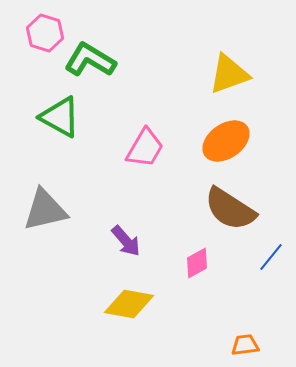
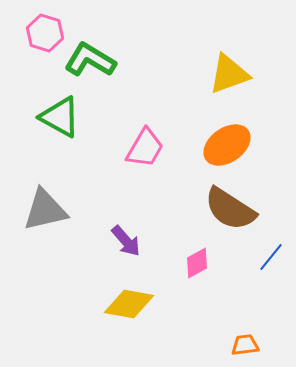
orange ellipse: moved 1 px right, 4 px down
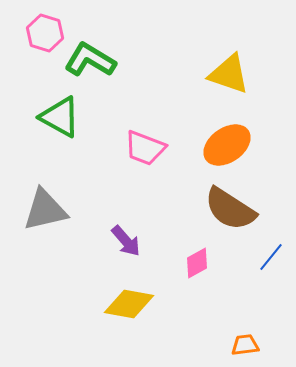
yellow triangle: rotated 39 degrees clockwise
pink trapezoid: rotated 81 degrees clockwise
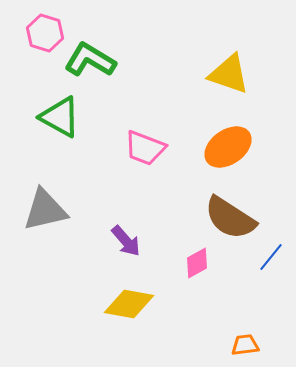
orange ellipse: moved 1 px right, 2 px down
brown semicircle: moved 9 px down
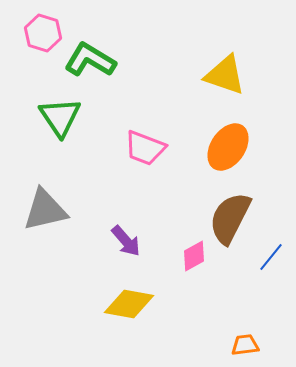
pink hexagon: moved 2 px left
yellow triangle: moved 4 px left, 1 px down
green triangle: rotated 27 degrees clockwise
orange ellipse: rotated 21 degrees counterclockwise
brown semicircle: rotated 84 degrees clockwise
pink diamond: moved 3 px left, 7 px up
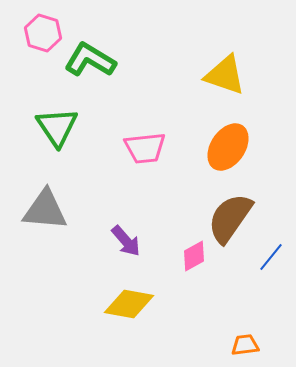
green triangle: moved 3 px left, 10 px down
pink trapezoid: rotated 27 degrees counterclockwise
gray triangle: rotated 18 degrees clockwise
brown semicircle: rotated 8 degrees clockwise
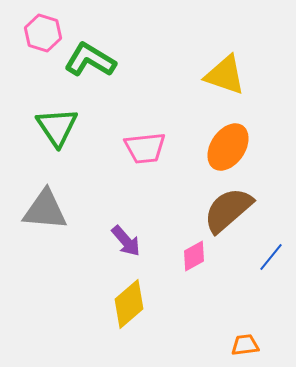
brown semicircle: moved 2 px left, 8 px up; rotated 14 degrees clockwise
yellow diamond: rotated 51 degrees counterclockwise
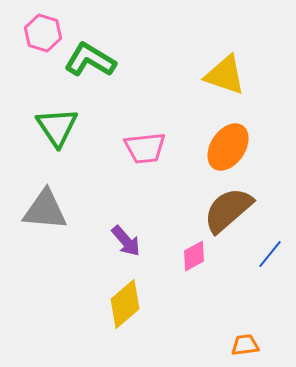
blue line: moved 1 px left, 3 px up
yellow diamond: moved 4 px left
